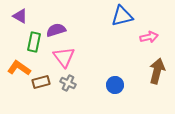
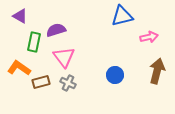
blue circle: moved 10 px up
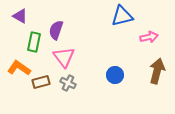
purple semicircle: rotated 54 degrees counterclockwise
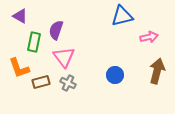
orange L-shape: rotated 145 degrees counterclockwise
